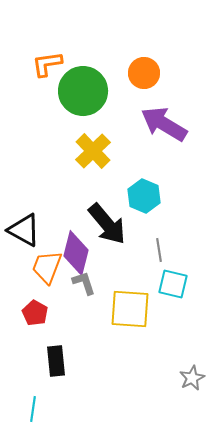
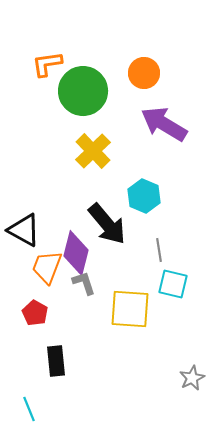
cyan line: moved 4 px left; rotated 30 degrees counterclockwise
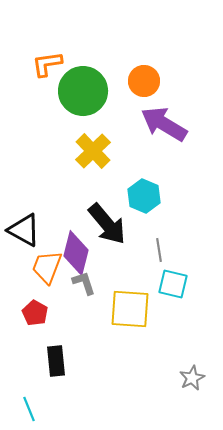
orange circle: moved 8 px down
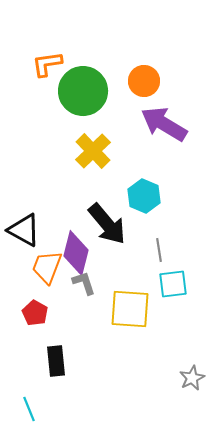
cyan square: rotated 20 degrees counterclockwise
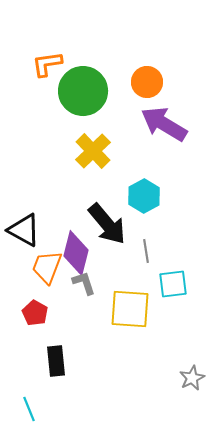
orange circle: moved 3 px right, 1 px down
cyan hexagon: rotated 8 degrees clockwise
gray line: moved 13 px left, 1 px down
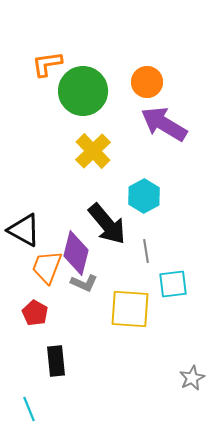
gray L-shape: rotated 132 degrees clockwise
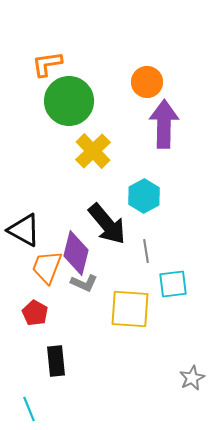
green circle: moved 14 px left, 10 px down
purple arrow: rotated 60 degrees clockwise
